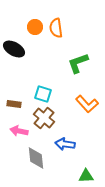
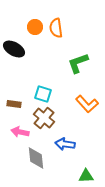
pink arrow: moved 1 px right, 1 px down
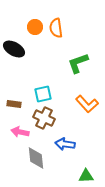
cyan square: rotated 30 degrees counterclockwise
brown cross: rotated 15 degrees counterclockwise
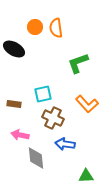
brown cross: moved 9 px right
pink arrow: moved 3 px down
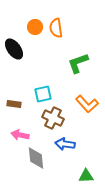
black ellipse: rotated 25 degrees clockwise
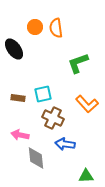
brown rectangle: moved 4 px right, 6 px up
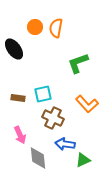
orange semicircle: rotated 18 degrees clockwise
pink arrow: rotated 126 degrees counterclockwise
gray diamond: moved 2 px right
green triangle: moved 3 px left, 16 px up; rotated 21 degrees counterclockwise
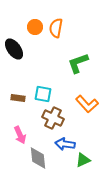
cyan square: rotated 24 degrees clockwise
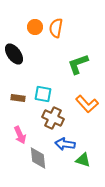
black ellipse: moved 5 px down
green L-shape: moved 1 px down
green triangle: rotated 42 degrees clockwise
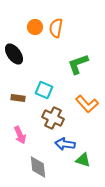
cyan square: moved 1 px right, 4 px up; rotated 12 degrees clockwise
gray diamond: moved 9 px down
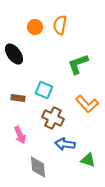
orange semicircle: moved 4 px right, 3 px up
green triangle: moved 5 px right
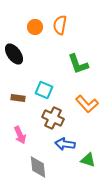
green L-shape: rotated 90 degrees counterclockwise
